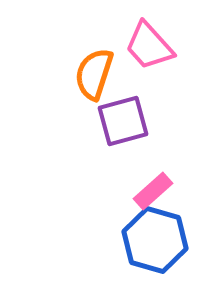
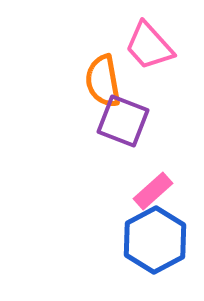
orange semicircle: moved 9 px right, 7 px down; rotated 28 degrees counterclockwise
purple square: rotated 36 degrees clockwise
blue hexagon: rotated 16 degrees clockwise
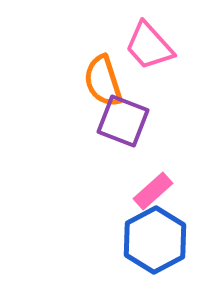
orange semicircle: rotated 8 degrees counterclockwise
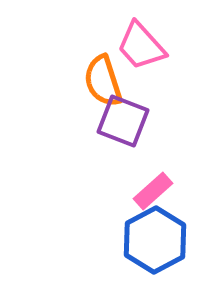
pink trapezoid: moved 8 px left
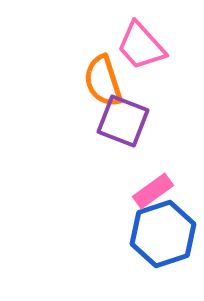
pink rectangle: rotated 6 degrees clockwise
blue hexagon: moved 8 px right, 6 px up; rotated 10 degrees clockwise
